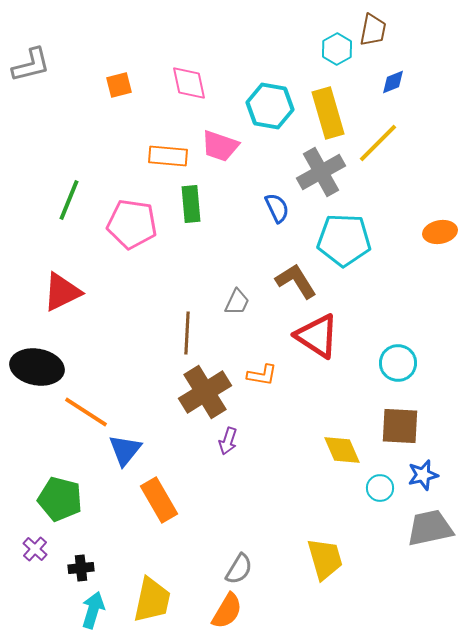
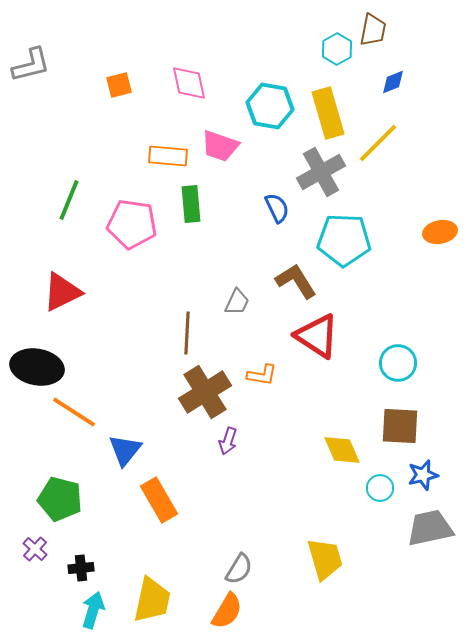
orange line at (86, 412): moved 12 px left
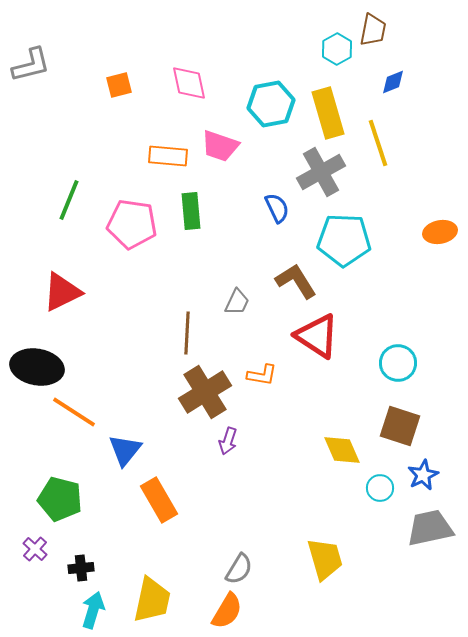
cyan hexagon at (270, 106): moved 1 px right, 2 px up; rotated 21 degrees counterclockwise
yellow line at (378, 143): rotated 63 degrees counterclockwise
green rectangle at (191, 204): moved 7 px down
brown square at (400, 426): rotated 15 degrees clockwise
blue star at (423, 475): rotated 12 degrees counterclockwise
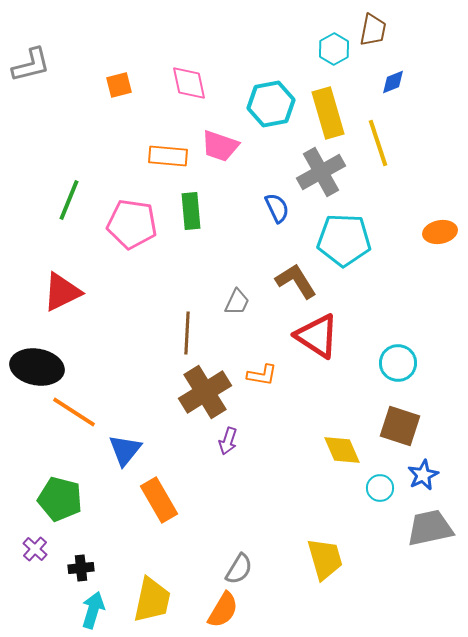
cyan hexagon at (337, 49): moved 3 px left
orange semicircle at (227, 611): moved 4 px left, 1 px up
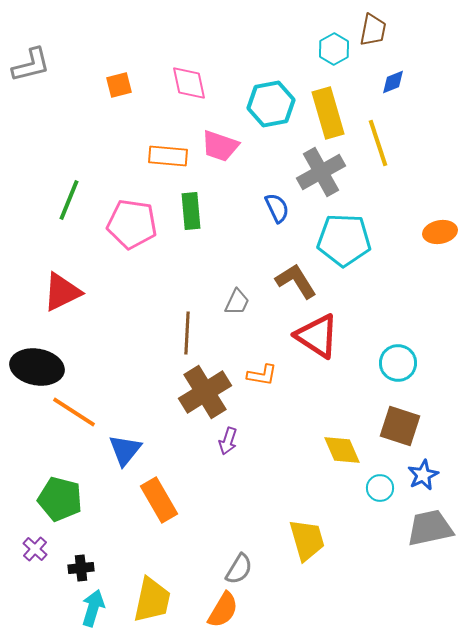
yellow trapezoid at (325, 559): moved 18 px left, 19 px up
cyan arrow at (93, 610): moved 2 px up
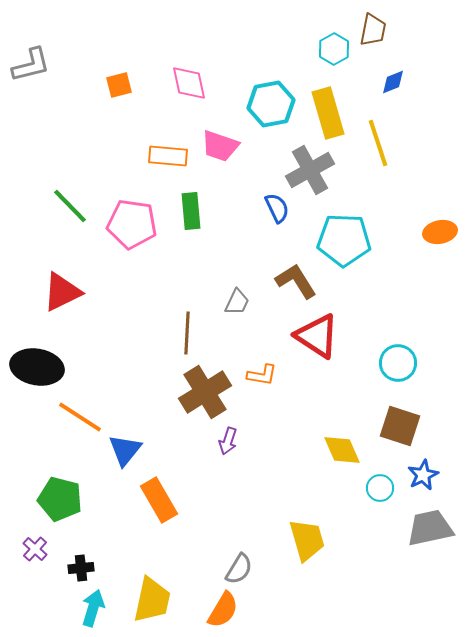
gray cross at (321, 172): moved 11 px left, 2 px up
green line at (69, 200): moved 1 px right, 6 px down; rotated 66 degrees counterclockwise
orange line at (74, 412): moved 6 px right, 5 px down
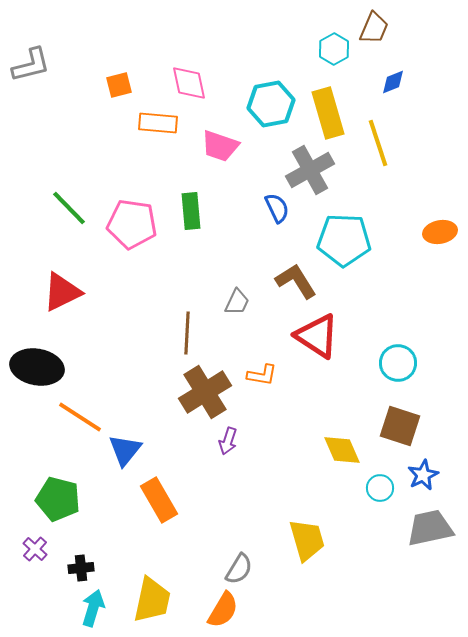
brown trapezoid at (373, 30): moved 1 px right, 2 px up; rotated 12 degrees clockwise
orange rectangle at (168, 156): moved 10 px left, 33 px up
green line at (70, 206): moved 1 px left, 2 px down
green pentagon at (60, 499): moved 2 px left
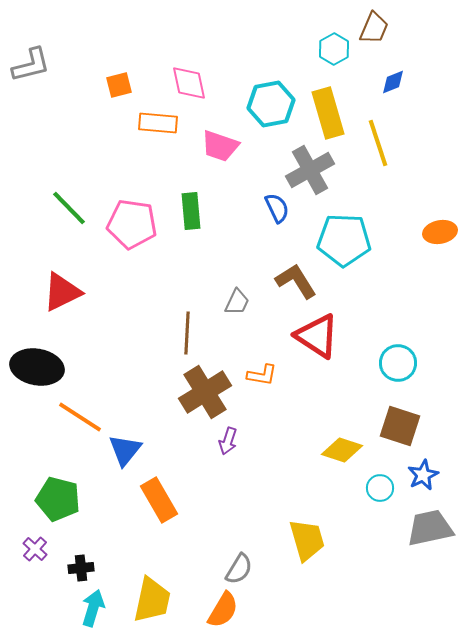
yellow diamond at (342, 450): rotated 48 degrees counterclockwise
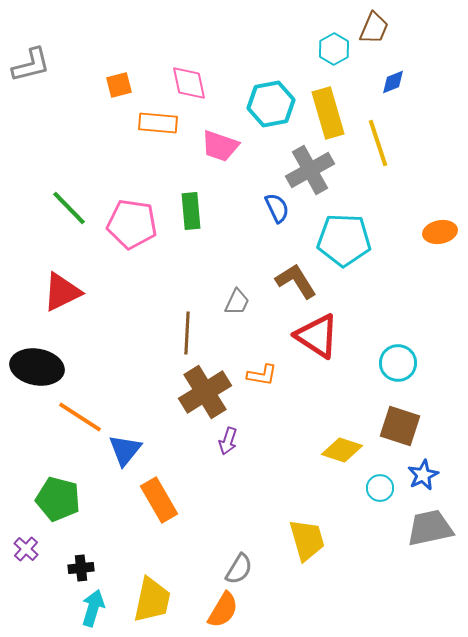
purple cross at (35, 549): moved 9 px left
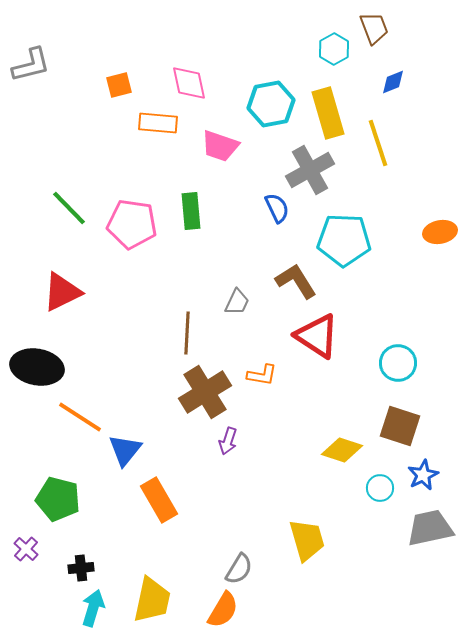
brown trapezoid at (374, 28): rotated 44 degrees counterclockwise
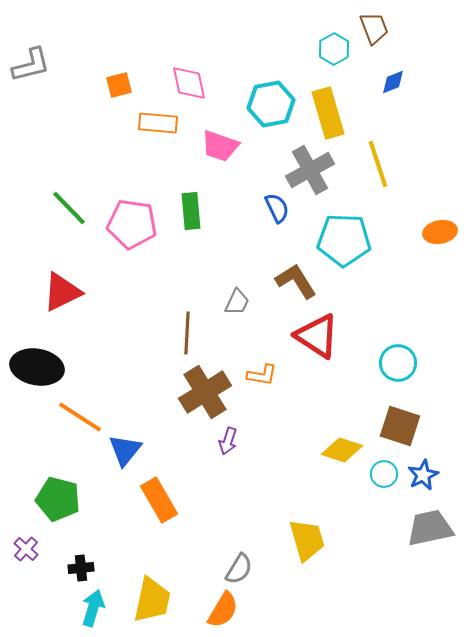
yellow line at (378, 143): moved 21 px down
cyan circle at (380, 488): moved 4 px right, 14 px up
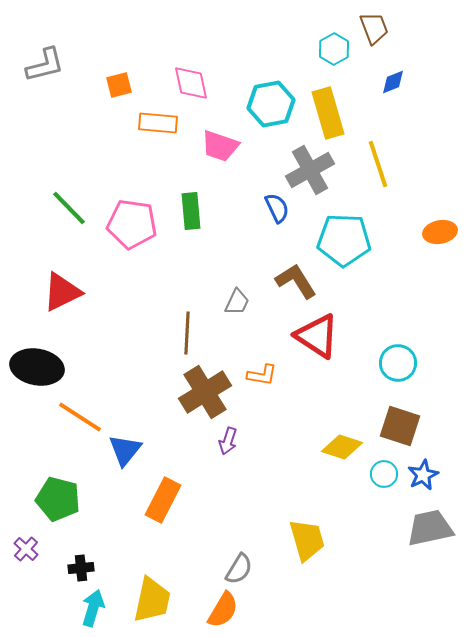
gray L-shape at (31, 65): moved 14 px right
pink diamond at (189, 83): moved 2 px right
yellow diamond at (342, 450): moved 3 px up
orange rectangle at (159, 500): moved 4 px right; rotated 57 degrees clockwise
